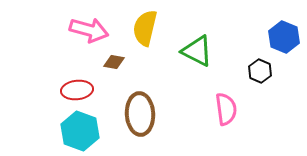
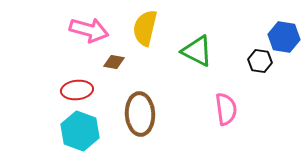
blue hexagon: rotated 12 degrees counterclockwise
black hexagon: moved 10 px up; rotated 15 degrees counterclockwise
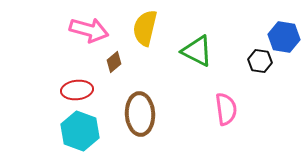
brown diamond: rotated 50 degrees counterclockwise
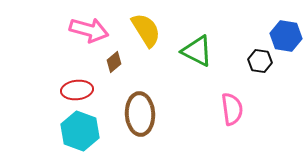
yellow semicircle: moved 1 px right, 2 px down; rotated 135 degrees clockwise
blue hexagon: moved 2 px right, 1 px up
pink semicircle: moved 6 px right
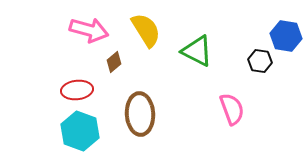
pink semicircle: rotated 12 degrees counterclockwise
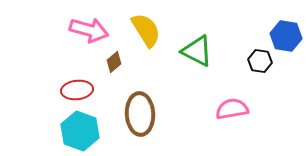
pink semicircle: rotated 80 degrees counterclockwise
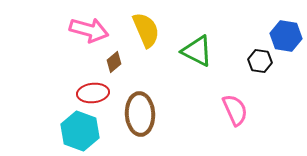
yellow semicircle: rotated 9 degrees clockwise
red ellipse: moved 16 px right, 3 px down
pink semicircle: moved 3 px right, 1 px down; rotated 76 degrees clockwise
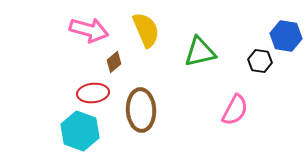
green triangle: moved 3 px right, 1 px down; rotated 40 degrees counterclockwise
pink semicircle: rotated 52 degrees clockwise
brown ellipse: moved 1 px right, 4 px up
